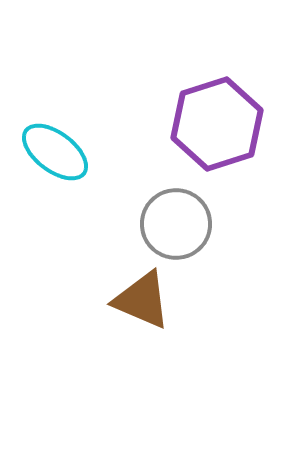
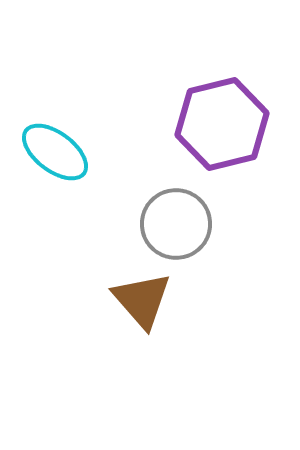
purple hexagon: moved 5 px right; rotated 4 degrees clockwise
brown triangle: rotated 26 degrees clockwise
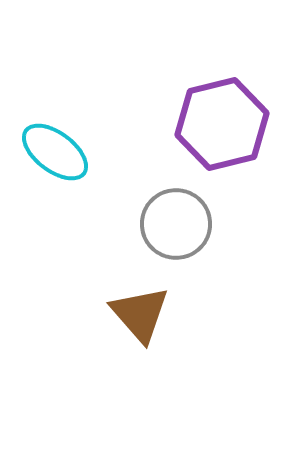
brown triangle: moved 2 px left, 14 px down
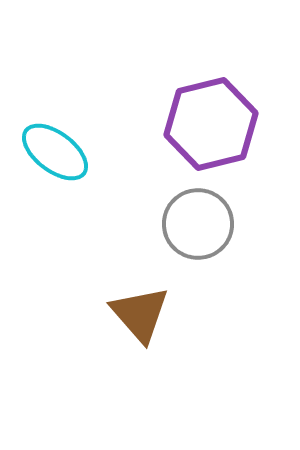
purple hexagon: moved 11 px left
gray circle: moved 22 px right
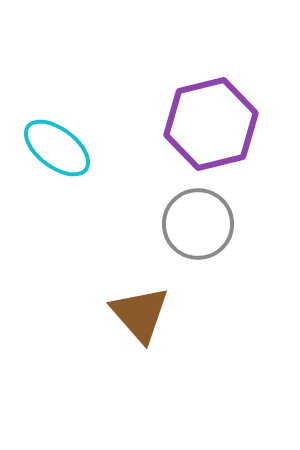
cyan ellipse: moved 2 px right, 4 px up
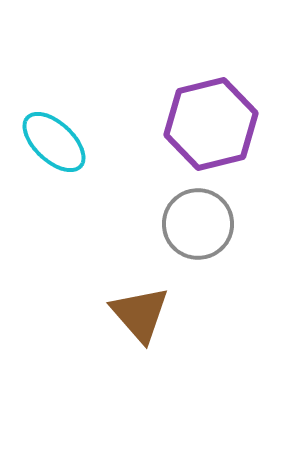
cyan ellipse: moved 3 px left, 6 px up; rotated 6 degrees clockwise
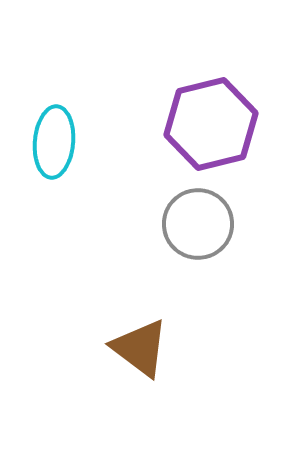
cyan ellipse: rotated 52 degrees clockwise
brown triangle: moved 34 px down; rotated 12 degrees counterclockwise
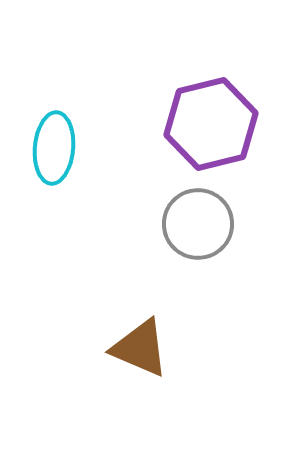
cyan ellipse: moved 6 px down
brown triangle: rotated 14 degrees counterclockwise
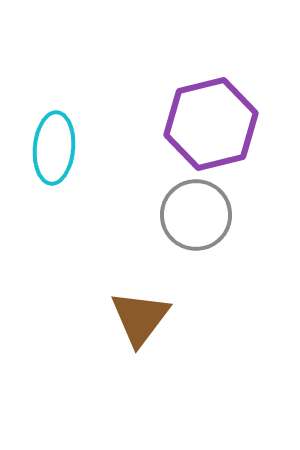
gray circle: moved 2 px left, 9 px up
brown triangle: moved 30 px up; rotated 44 degrees clockwise
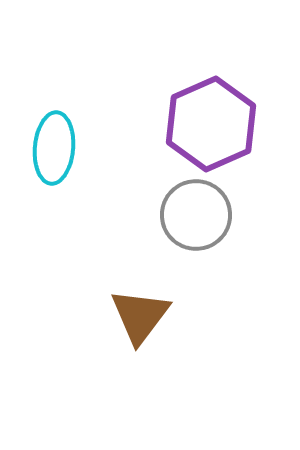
purple hexagon: rotated 10 degrees counterclockwise
brown triangle: moved 2 px up
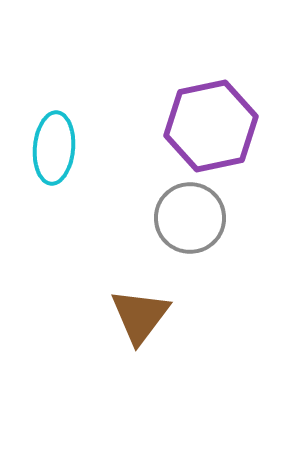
purple hexagon: moved 2 px down; rotated 12 degrees clockwise
gray circle: moved 6 px left, 3 px down
